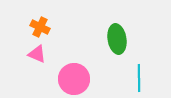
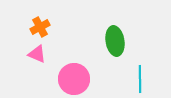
orange cross: rotated 36 degrees clockwise
green ellipse: moved 2 px left, 2 px down
cyan line: moved 1 px right, 1 px down
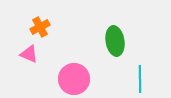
pink triangle: moved 8 px left
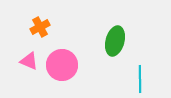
green ellipse: rotated 24 degrees clockwise
pink triangle: moved 7 px down
pink circle: moved 12 px left, 14 px up
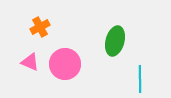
pink triangle: moved 1 px right, 1 px down
pink circle: moved 3 px right, 1 px up
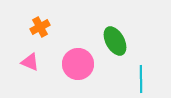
green ellipse: rotated 44 degrees counterclockwise
pink circle: moved 13 px right
cyan line: moved 1 px right
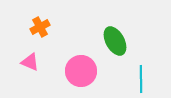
pink circle: moved 3 px right, 7 px down
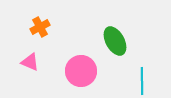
cyan line: moved 1 px right, 2 px down
